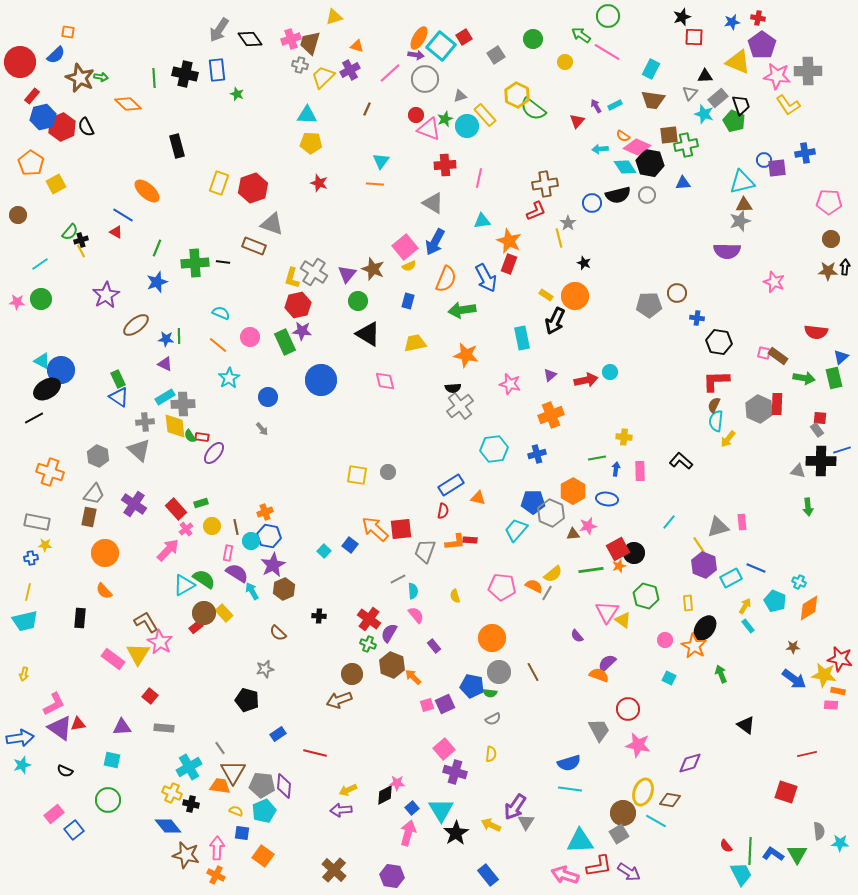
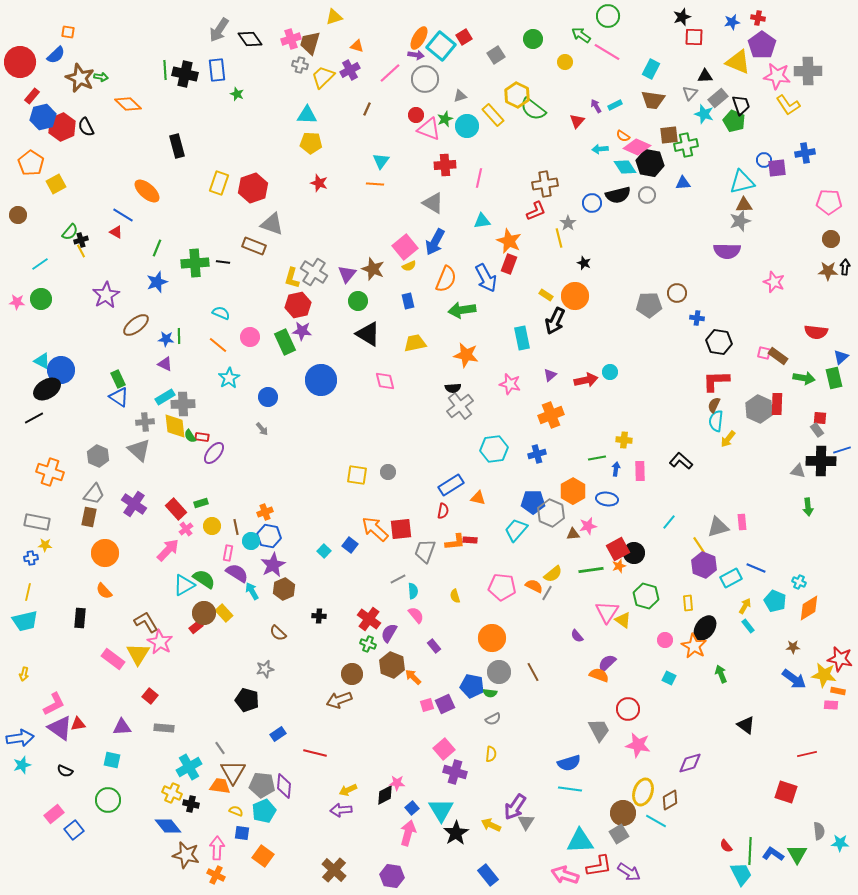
green line at (154, 78): moved 11 px right, 8 px up
yellow rectangle at (485, 115): moved 8 px right
blue rectangle at (408, 301): rotated 28 degrees counterclockwise
yellow cross at (624, 437): moved 3 px down
brown diamond at (670, 800): rotated 40 degrees counterclockwise
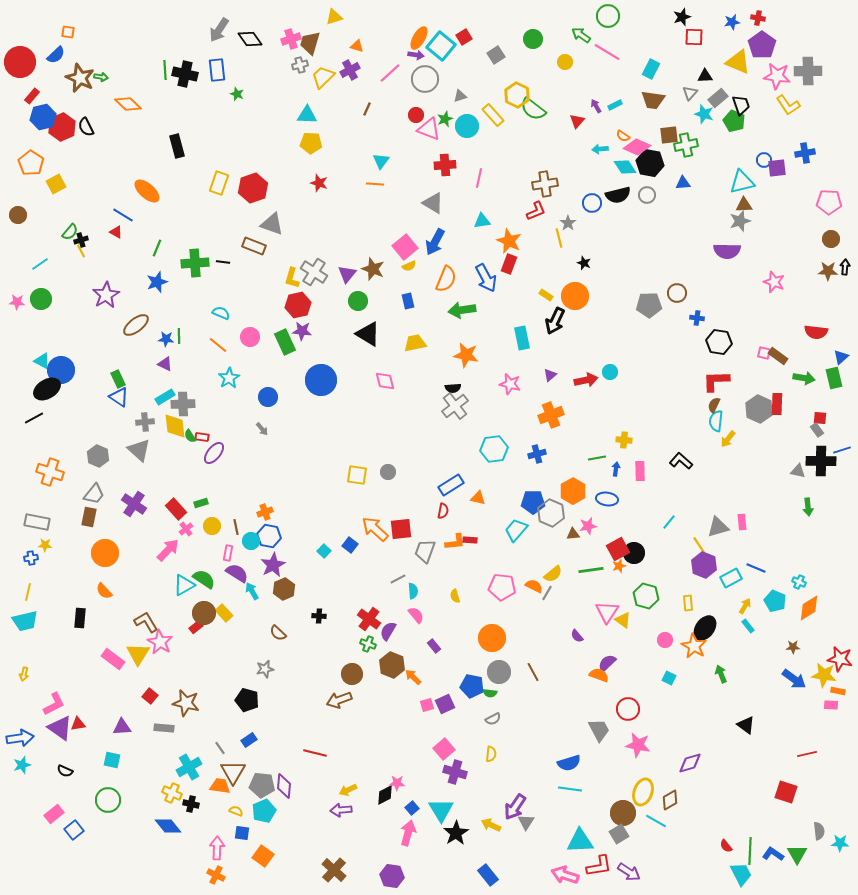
gray cross at (300, 65): rotated 28 degrees counterclockwise
gray cross at (460, 406): moved 5 px left
purple semicircle at (389, 633): moved 1 px left, 2 px up
blue rectangle at (278, 734): moved 29 px left, 6 px down
brown star at (186, 855): moved 152 px up
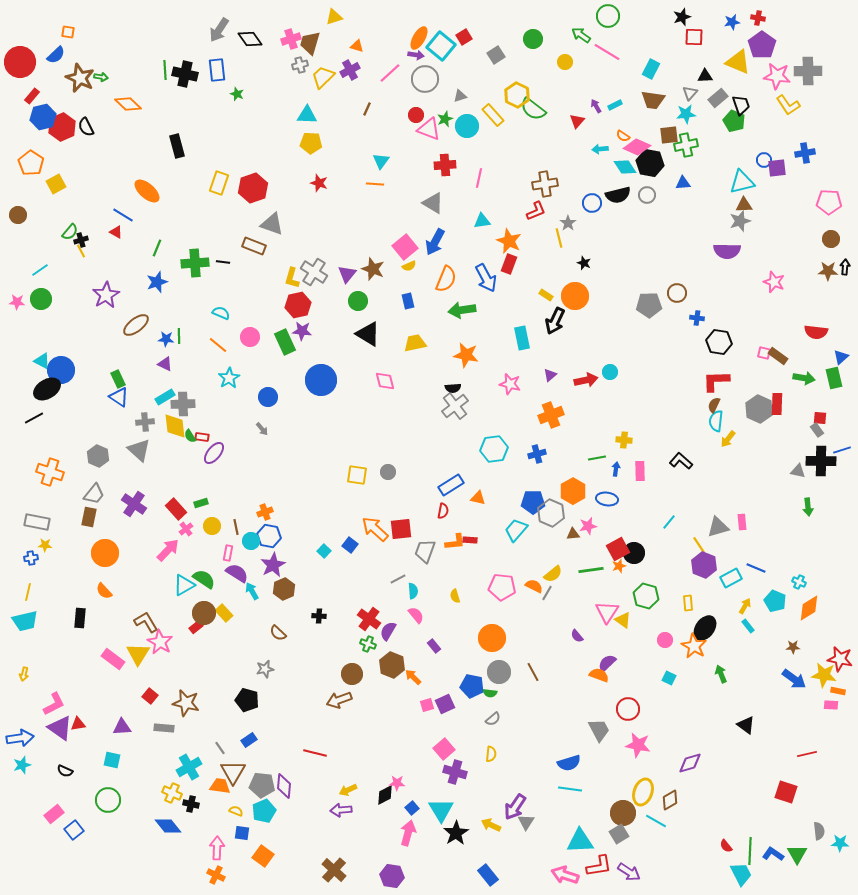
cyan star at (704, 114): moved 18 px left; rotated 24 degrees counterclockwise
cyan line at (40, 264): moved 6 px down
gray semicircle at (493, 719): rotated 14 degrees counterclockwise
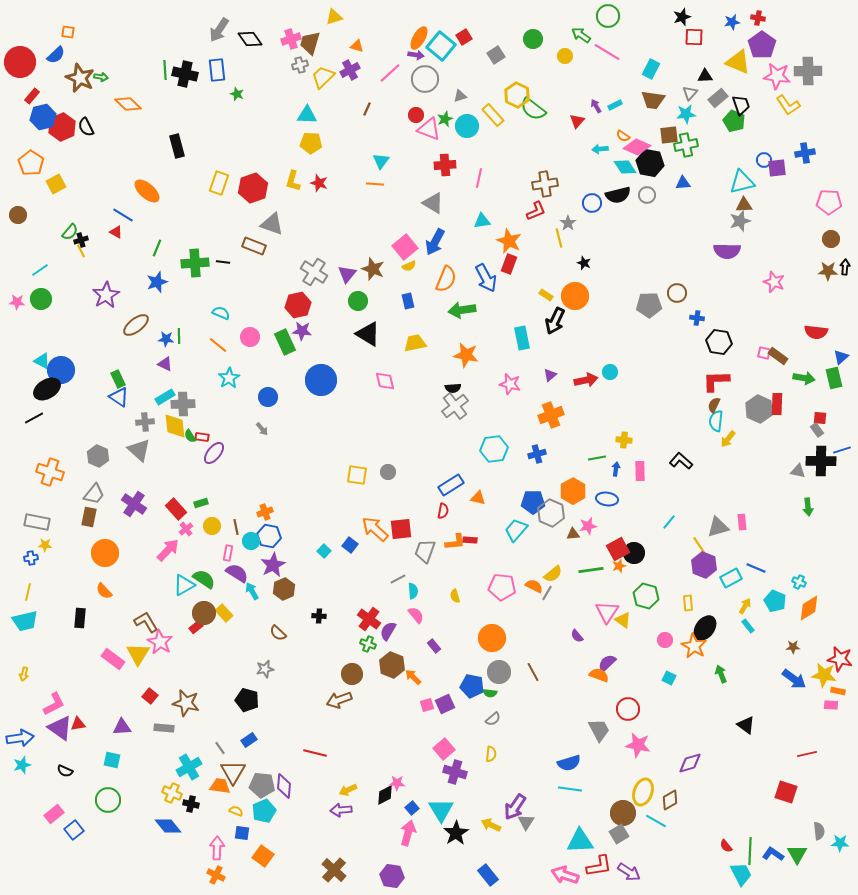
yellow circle at (565, 62): moved 6 px up
yellow L-shape at (292, 278): moved 1 px right, 97 px up
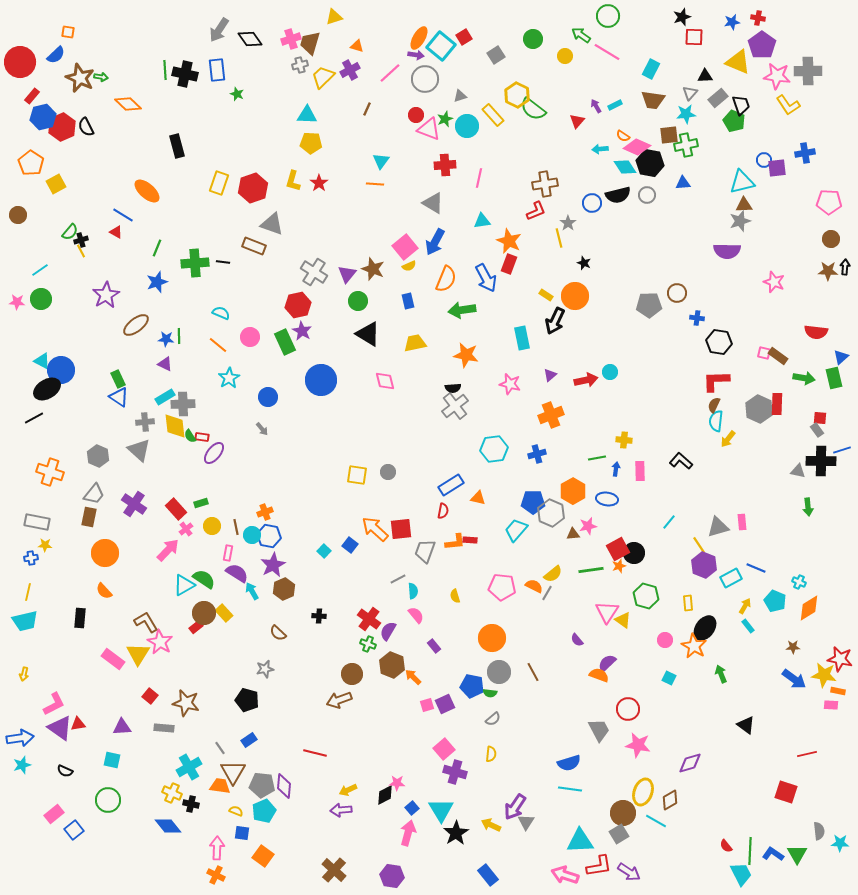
red star at (319, 183): rotated 18 degrees clockwise
purple star at (302, 331): rotated 24 degrees clockwise
cyan circle at (251, 541): moved 1 px right, 6 px up
purple semicircle at (577, 636): moved 4 px down
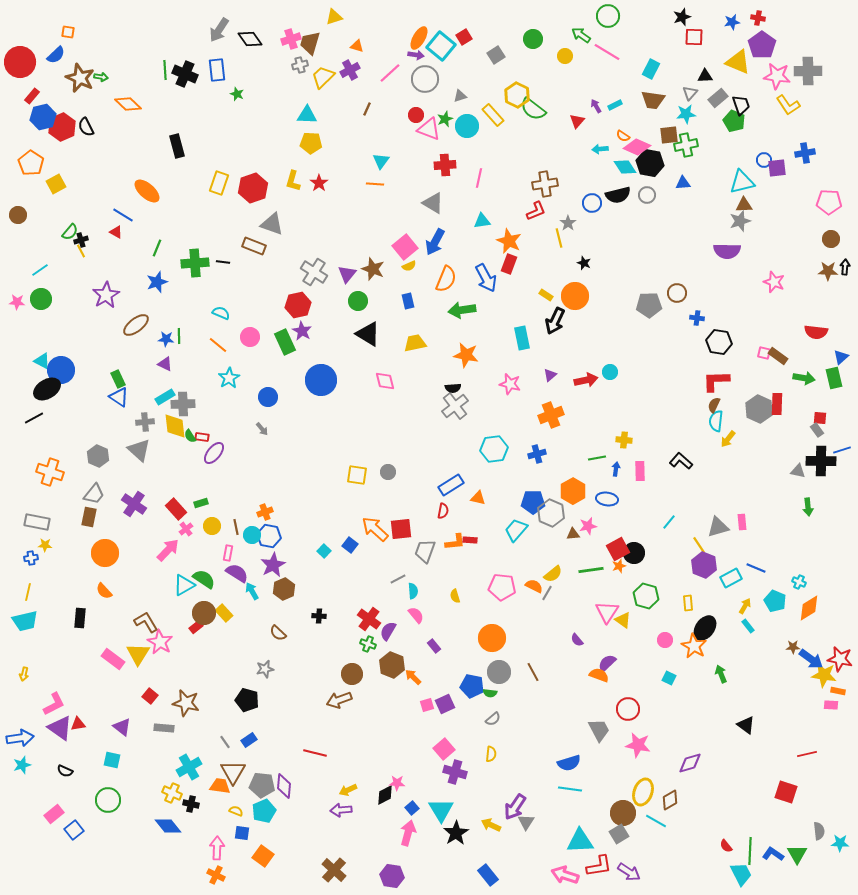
black cross at (185, 74): rotated 10 degrees clockwise
blue arrow at (794, 679): moved 17 px right, 20 px up
purple triangle at (122, 727): rotated 42 degrees clockwise
gray line at (220, 748): moved 5 px right, 6 px up
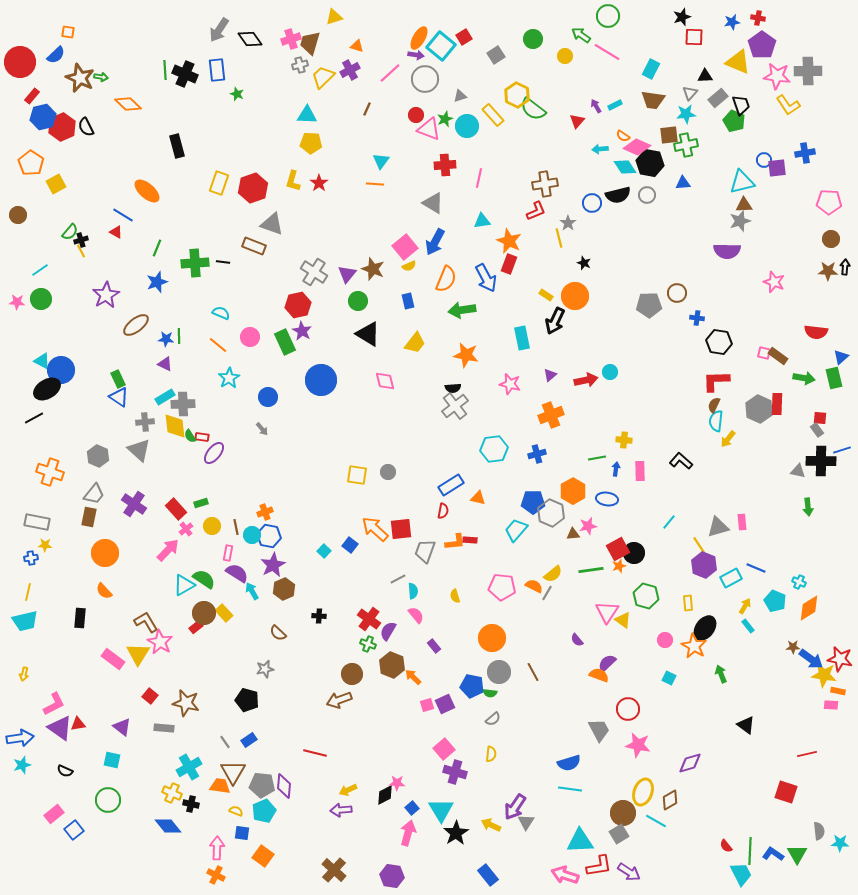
yellow trapezoid at (415, 343): rotated 140 degrees clockwise
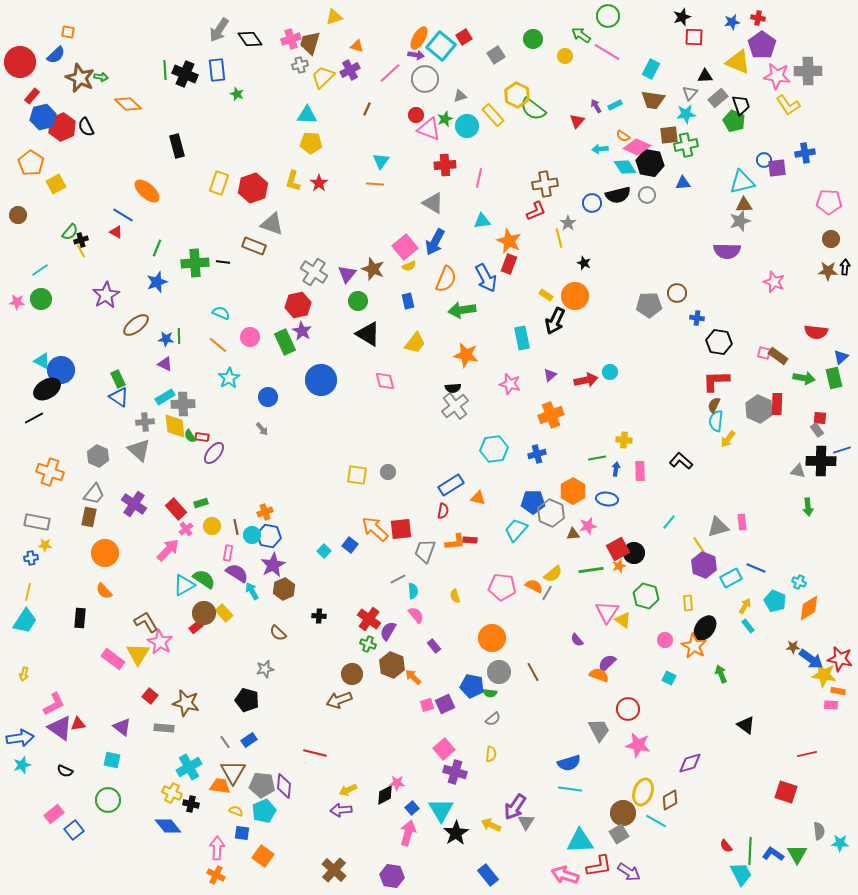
cyan trapezoid at (25, 621): rotated 44 degrees counterclockwise
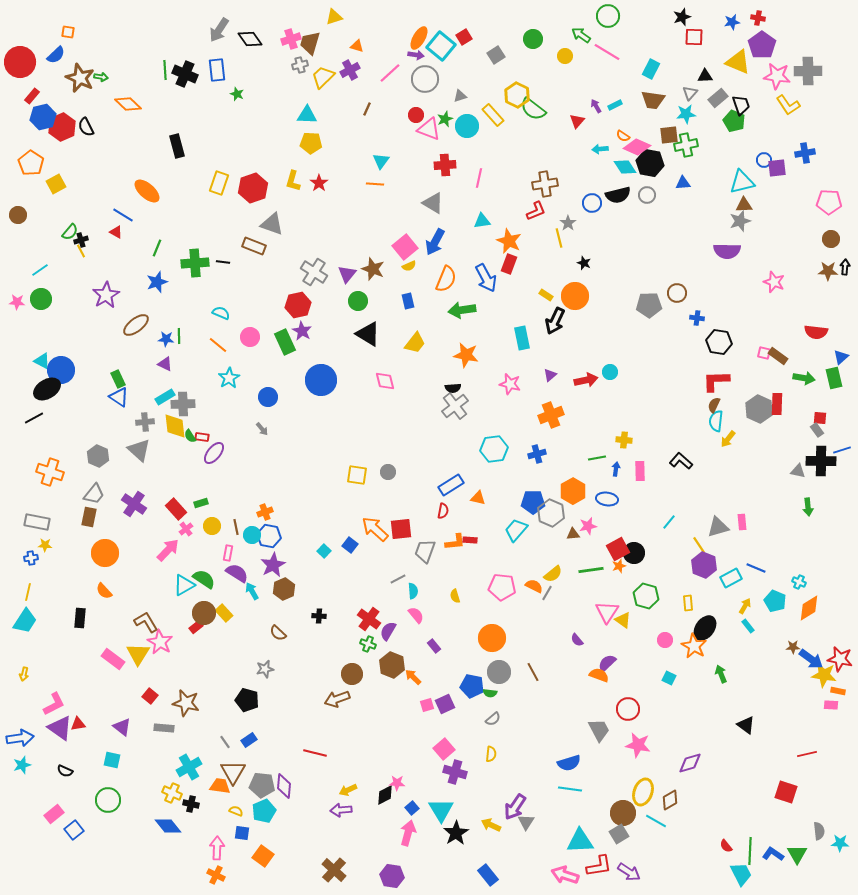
brown arrow at (339, 700): moved 2 px left, 1 px up
